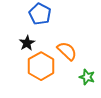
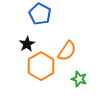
black star: moved 1 px down
orange semicircle: rotated 80 degrees clockwise
green star: moved 8 px left, 2 px down
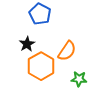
green star: rotated 14 degrees counterclockwise
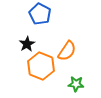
orange hexagon: rotated 8 degrees counterclockwise
green star: moved 3 px left, 5 px down
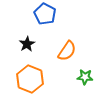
blue pentagon: moved 5 px right
orange hexagon: moved 11 px left, 13 px down
green star: moved 9 px right, 7 px up
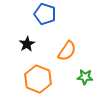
blue pentagon: rotated 10 degrees counterclockwise
orange hexagon: moved 8 px right
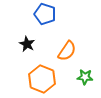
black star: rotated 14 degrees counterclockwise
orange hexagon: moved 4 px right
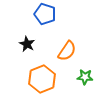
orange hexagon: rotated 16 degrees clockwise
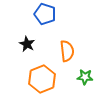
orange semicircle: rotated 40 degrees counterclockwise
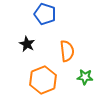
orange hexagon: moved 1 px right, 1 px down
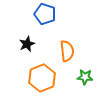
black star: rotated 21 degrees clockwise
orange hexagon: moved 1 px left, 2 px up
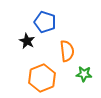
blue pentagon: moved 8 px down
black star: moved 3 px up; rotated 21 degrees counterclockwise
green star: moved 1 px left, 3 px up
